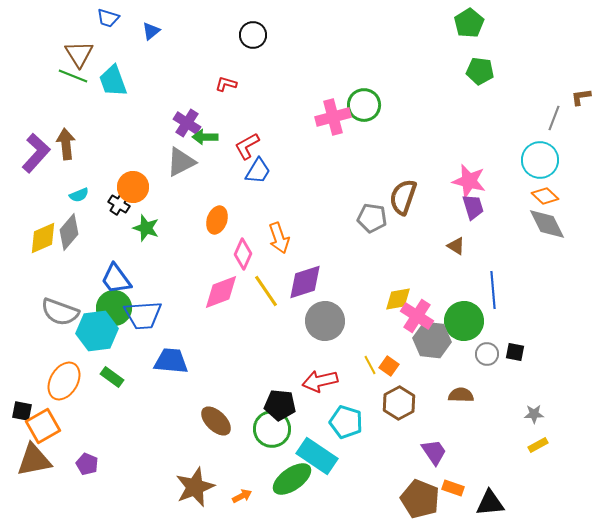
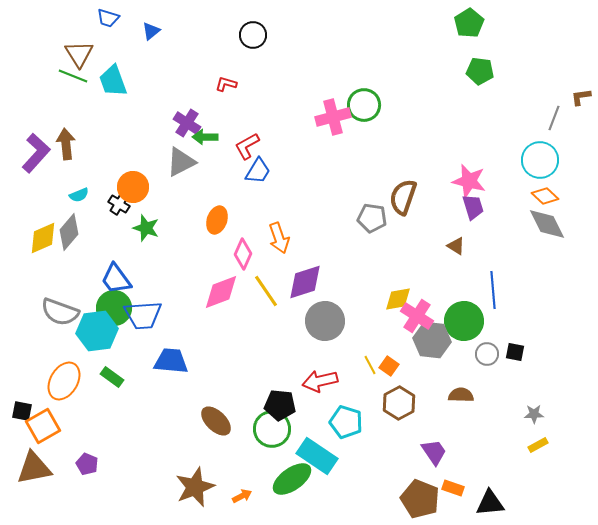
brown triangle at (34, 460): moved 8 px down
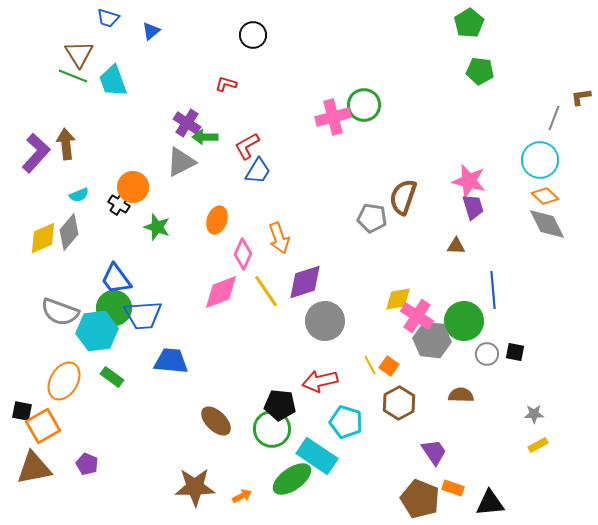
green star at (146, 228): moved 11 px right, 1 px up
brown triangle at (456, 246): rotated 30 degrees counterclockwise
brown star at (195, 487): rotated 21 degrees clockwise
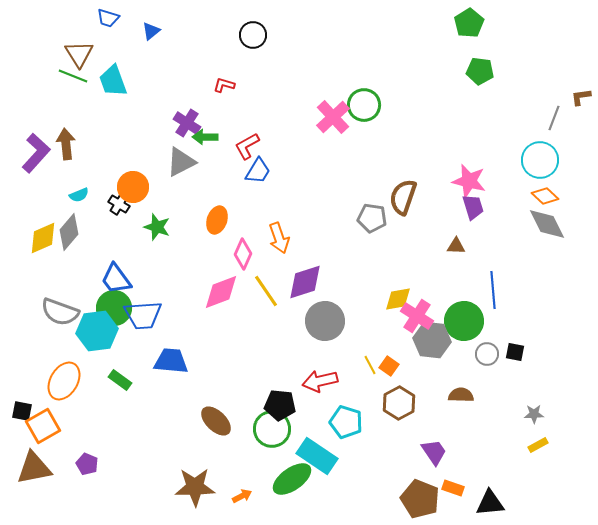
red L-shape at (226, 84): moved 2 px left, 1 px down
pink cross at (333, 117): rotated 28 degrees counterclockwise
green rectangle at (112, 377): moved 8 px right, 3 px down
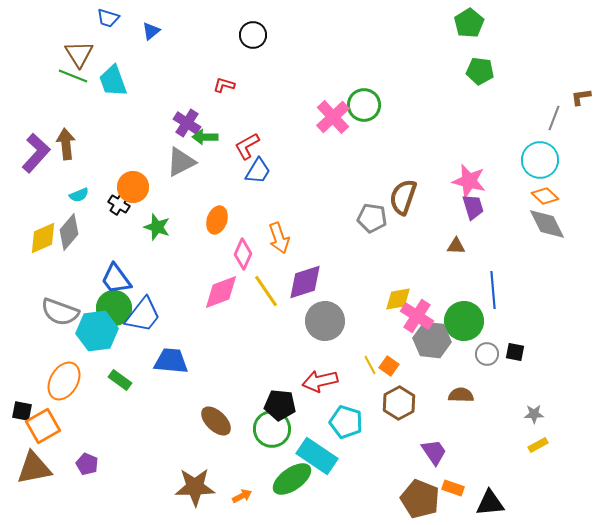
blue trapezoid at (143, 315): rotated 48 degrees counterclockwise
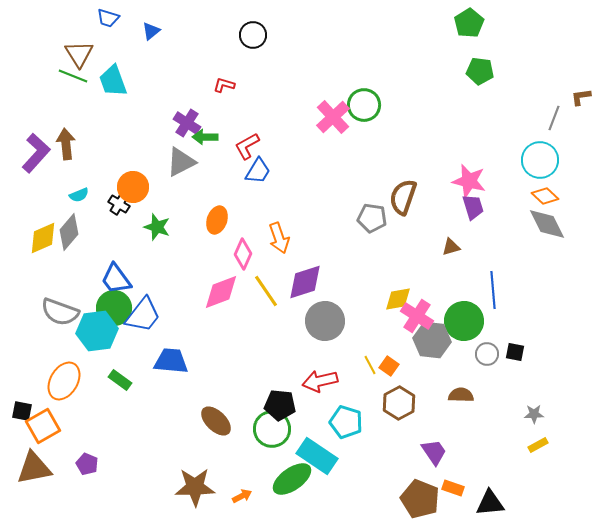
brown triangle at (456, 246): moved 5 px left, 1 px down; rotated 18 degrees counterclockwise
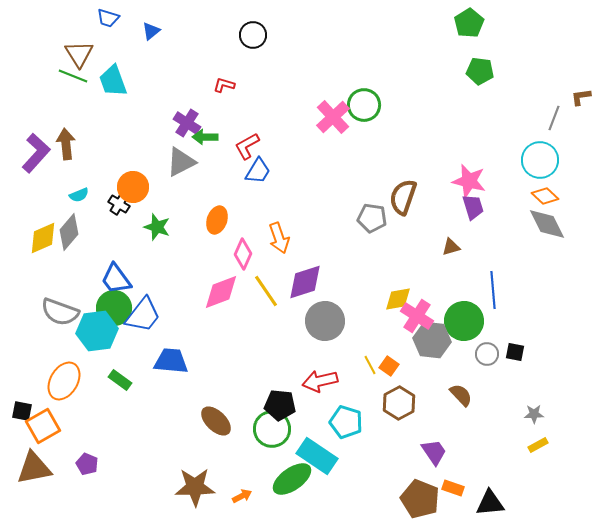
brown semicircle at (461, 395): rotated 45 degrees clockwise
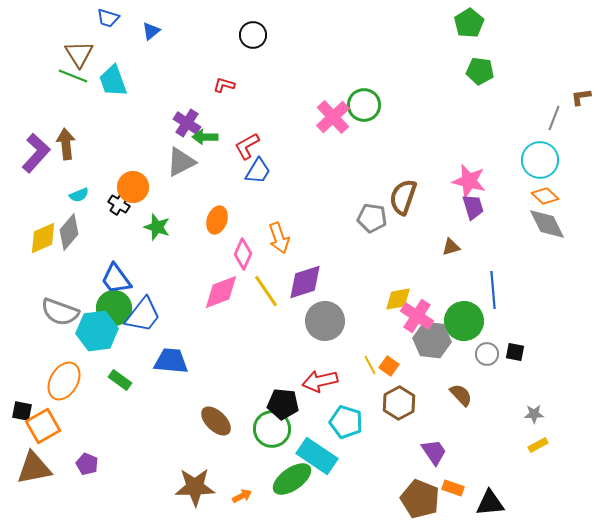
black pentagon at (280, 405): moved 3 px right, 1 px up
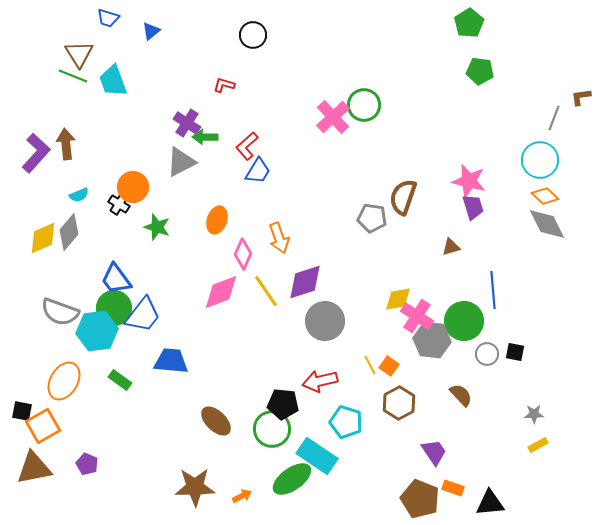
red L-shape at (247, 146): rotated 12 degrees counterclockwise
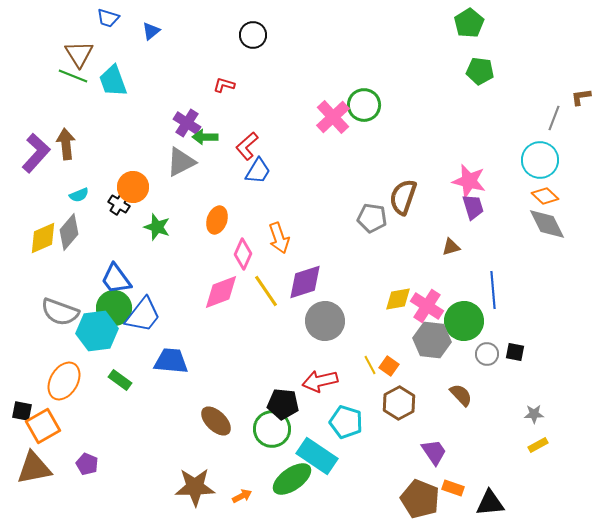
pink cross at (417, 316): moved 10 px right, 10 px up
